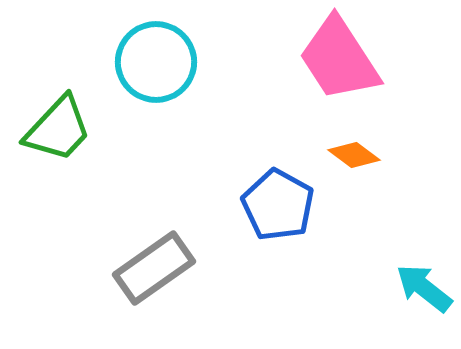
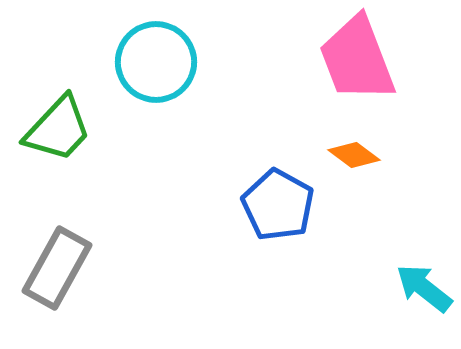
pink trapezoid: moved 18 px right; rotated 12 degrees clockwise
gray rectangle: moved 97 px left; rotated 26 degrees counterclockwise
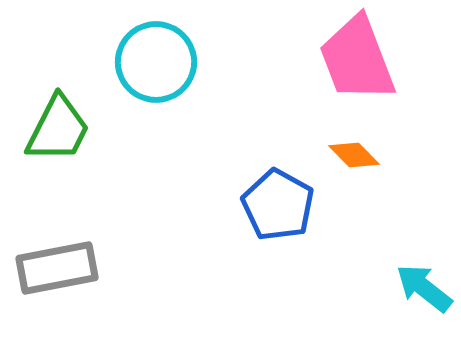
green trapezoid: rotated 16 degrees counterclockwise
orange diamond: rotated 9 degrees clockwise
gray rectangle: rotated 50 degrees clockwise
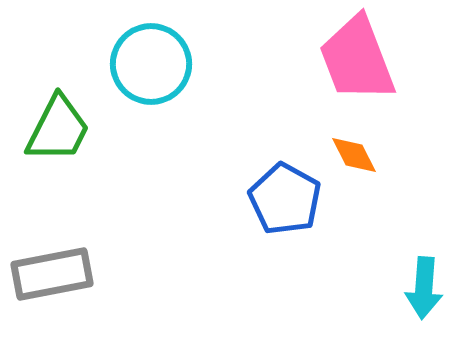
cyan circle: moved 5 px left, 2 px down
orange diamond: rotated 18 degrees clockwise
blue pentagon: moved 7 px right, 6 px up
gray rectangle: moved 5 px left, 6 px down
cyan arrow: rotated 124 degrees counterclockwise
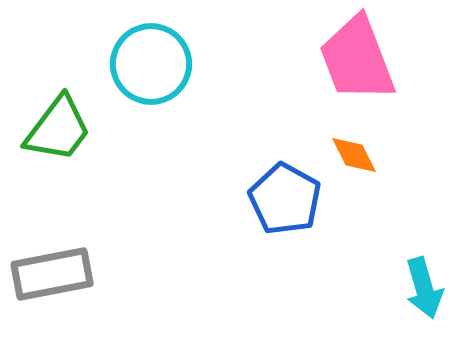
green trapezoid: rotated 10 degrees clockwise
cyan arrow: rotated 20 degrees counterclockwise
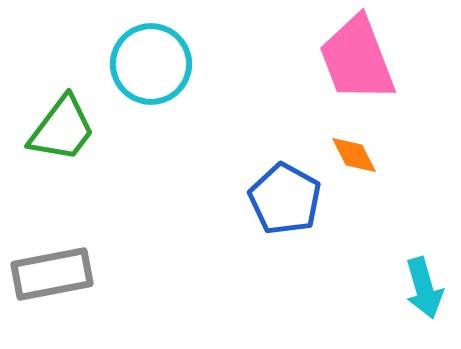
green trapezoid: moved 4 px right
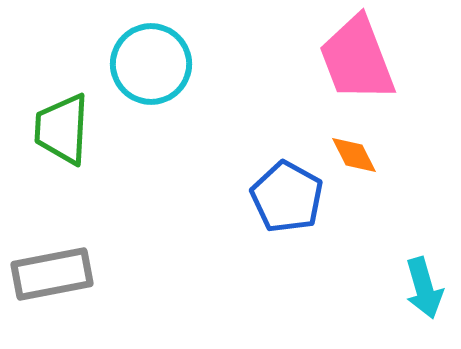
green trapezoid: rotated 146 degrees clockwise
blue pentagon: moved 2 px right, 2 px up
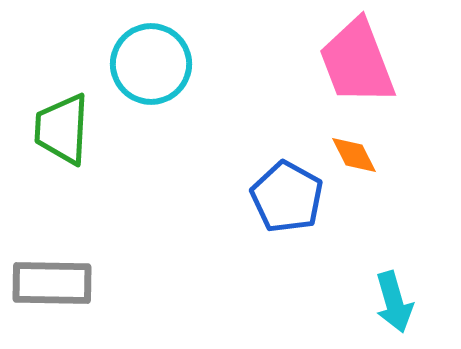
pink trapezoid: moved 3 px down
gray rectangle: moved 9 px down; rotated 12 degrees clockwise
cyan arrow: moved 30 px left, 14 px down
